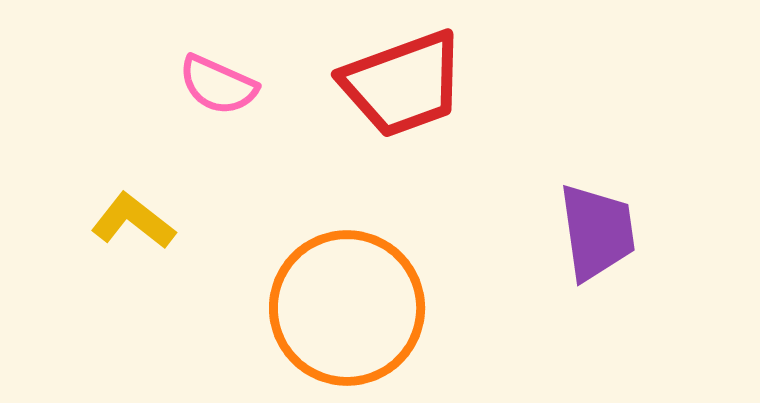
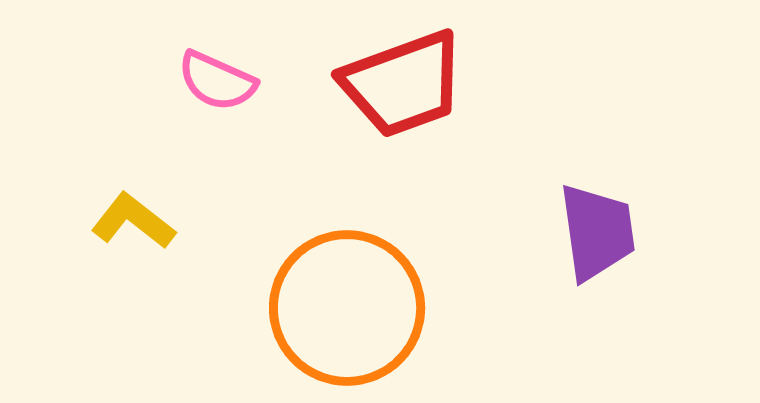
pink semicircle: moved 1 px left, 4 px up
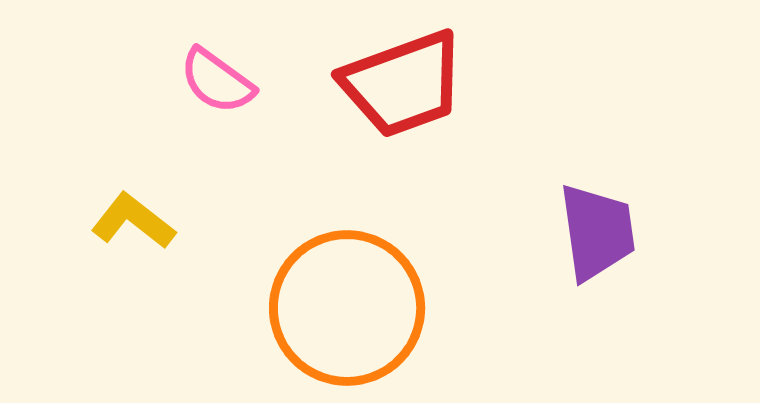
pink semicircle: rotated 12 degrees clockwise
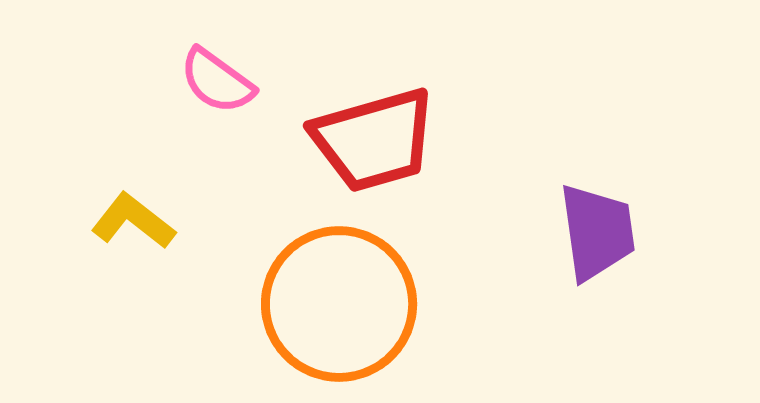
red trapezoid: moved 29 px left, 56 px down; rotated 4 degrees clockwise
orange circle: moved 8 px left, 4 px up
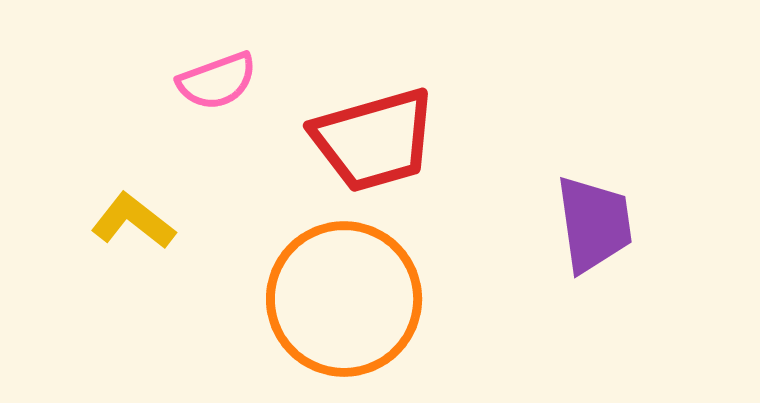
pink semicircle: rotated 56 degrees counterclockwise
purple trapezoid: moved 3 px left, 8 px up
orange circle: moved 5 px right, 5 px up
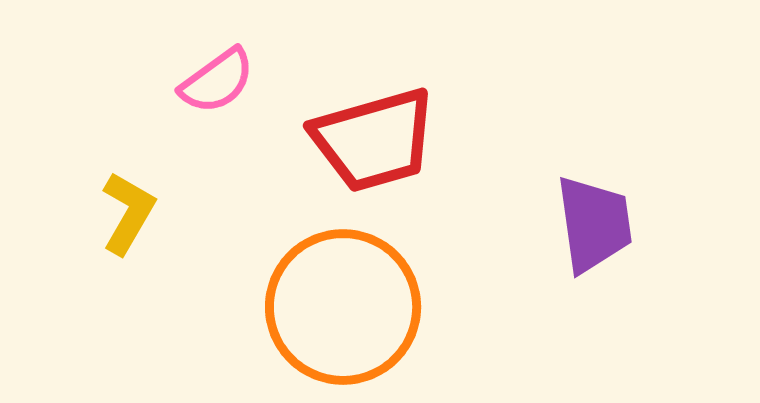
pink semicircle: rotated 16 degrees counterclockwise
yellow L-shape: moved 5 px left, 8 px up; rotated 82 degrees clockwise
orange circle: moved 1 px left, 8 px down
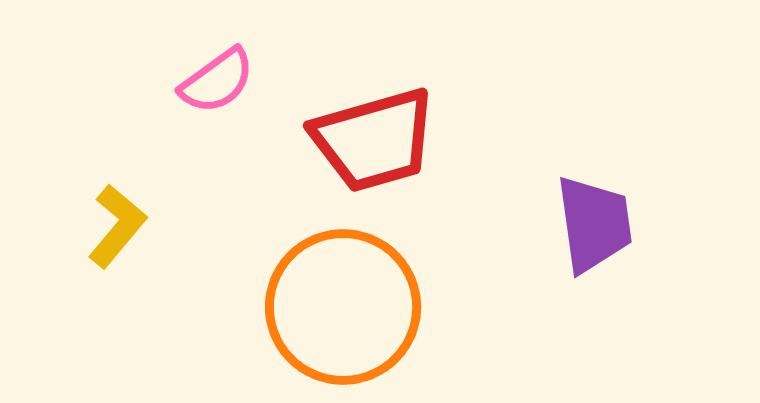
yellow L-shape: moved 11 px left, 13 px down; rotated 10 degrees clockwise
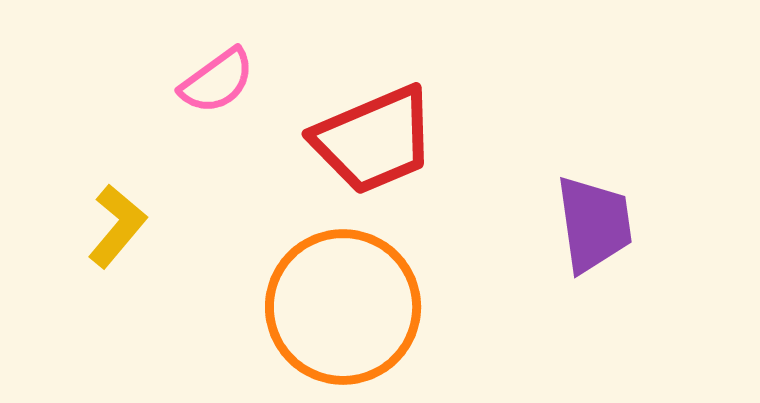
red trapezoid: rotated 7 degrees counterclockwise
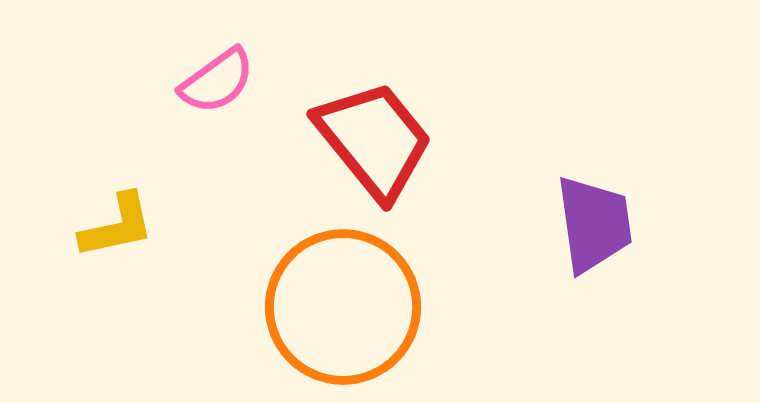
red trapezoid: rotated 106 degrees counterclockwise
yellow L-shape: rotated 38 degrees clockwise
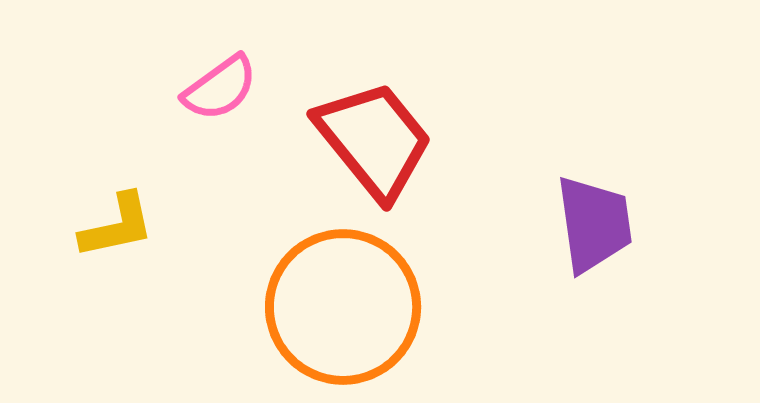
pink semicircle: moved 3 px right, 7 px down
